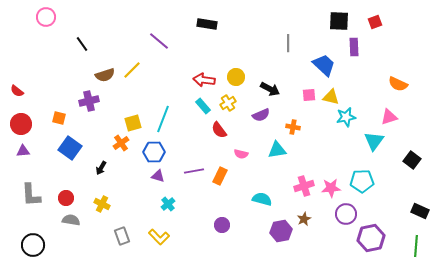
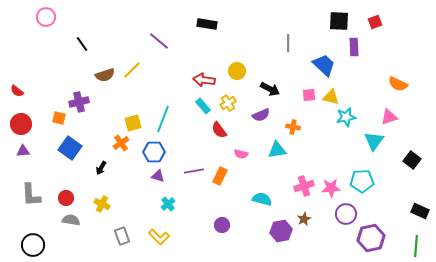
yellow circle at (236, 77): moved 1 px right, 6 px up
purple cross at (89, 101): moved 10 px left, 1 px down
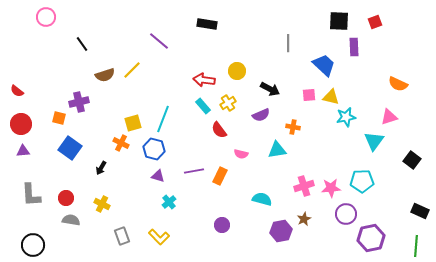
orange cross at (121, 143): rotated 28 degrees counterclockwise
blue hexagon at (154, 152): moved 3 px up; rotated 15 degrees clockwise
cyan cross at (168, 204): moved 1 px right, 2 px up
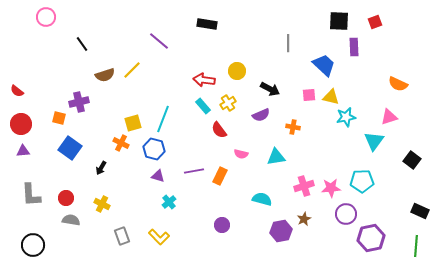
cyan triangle at (277, 150): moved 1 px left, 7 px down
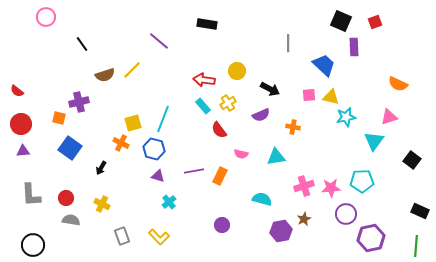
black square at (339, 21): moved 2 px right; rotated 20 degrees clockwise
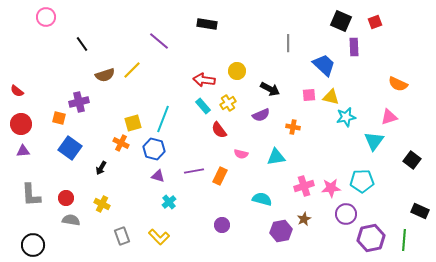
green line at (416, 246): moved 12 px left, 6 px up
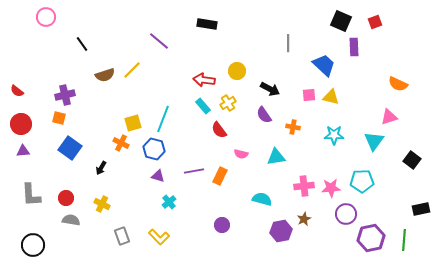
purple cross at (79, 102): moved 14 px left, 7 px up
purple semicircle at (261, 115): moved 3 px right; rotated 78 degrees clockwise
cyan star at (346, 117): moved 12 px left, 18 px down; rotated 12 degrees clockwise
pink cross at (304, 186): rotated 12 degrees clockwise
black rectangle at (420, 211): moved 1 px right, 2 px up; rotated 36 degrees counterclockwise
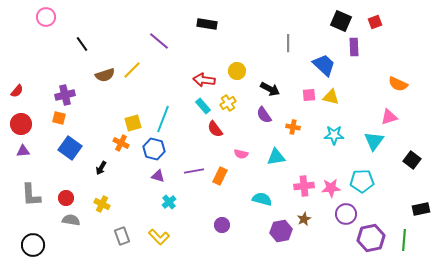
red semicircle at (17, 91): rotated 88 degrees counterclockwise
red semicircle at (219, 130): moved 4 px left, 1 px up
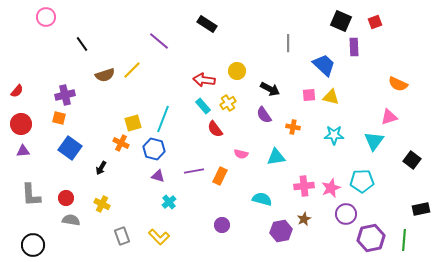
black rectangle at (207, 24): rotated 24 degrees clockwise
pink star at (331, 188): rotated 18 degrees counterclockwise
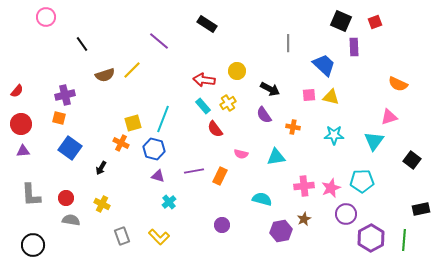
purple hexagon at (371, 238): rotated 16 degrees counterclockwise
